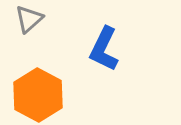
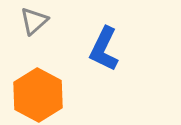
gray triangle: moved 5 px right, 2 px down
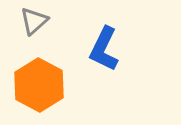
orange hexagon: moved 1 px right, 10 px up
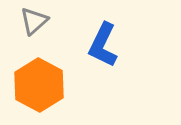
blue L-shape: moved 1 px left, 4 px up
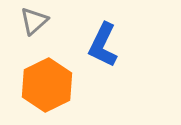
orange hexagon: moved 8 px right; rotated 6 degrees clockwise
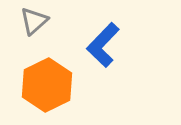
blue L-shape: rotated 18 degrees clockwise
